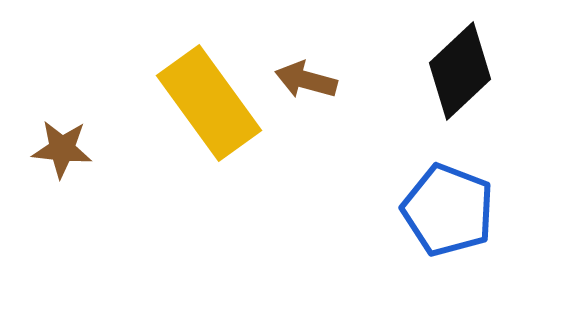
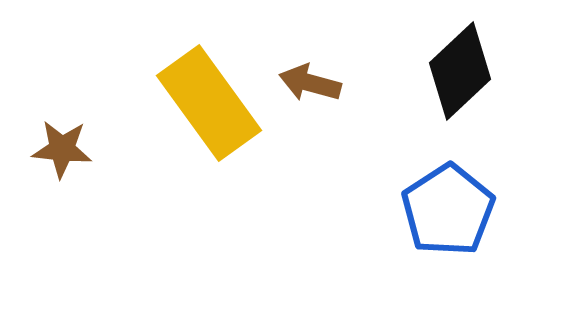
brown arrow: moved 4 px right, 3 px down
blue pentagon: rotated 18 degrees clockwise
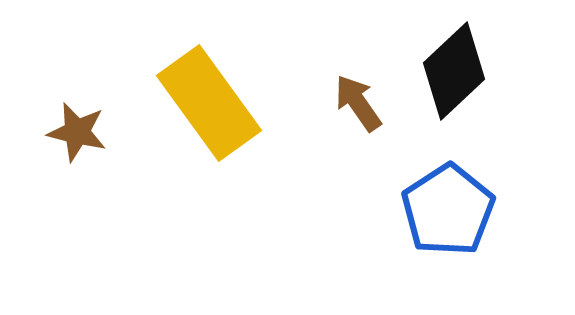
black diamond: moved 6 px left
brown arrow: moved 48 px right, 20 px down; rotated 40 degrees clockwise
brown star: moved 15 px right, 17 px up; rotated 8 degrees clockwise
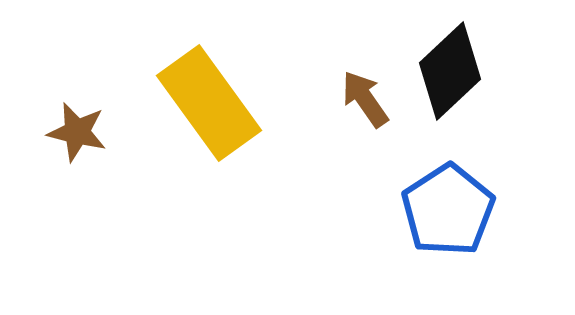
black diamond: moved 4 px left
brown arrow: moved 7 px right, 4 px up
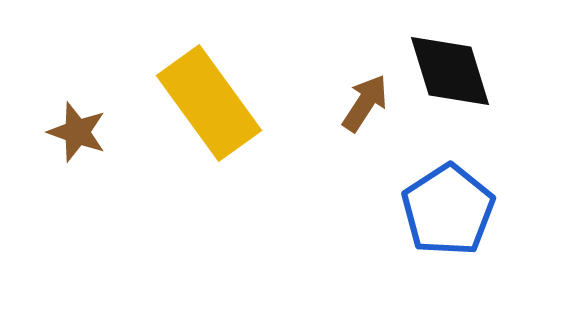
black diamond: rotated 64 degrees counterclockwise
brown arrow: moved 4 px down; rotated 68 degrees clockwise
brown star: rotated 6 degrees clockwise
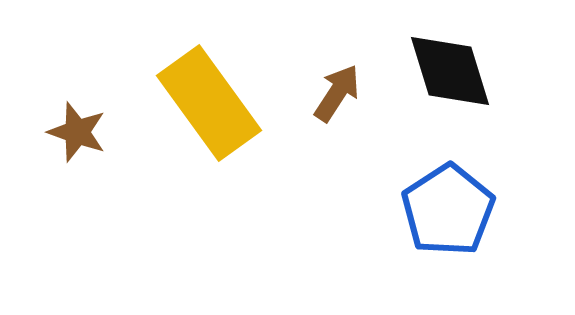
brown arrow: moved 28 px left, 10 px up
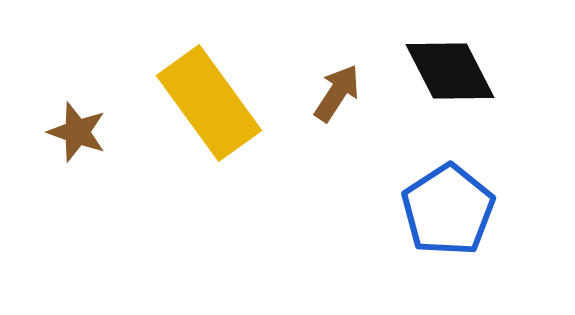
black diamond: rotated 10 degrees counterclockwise
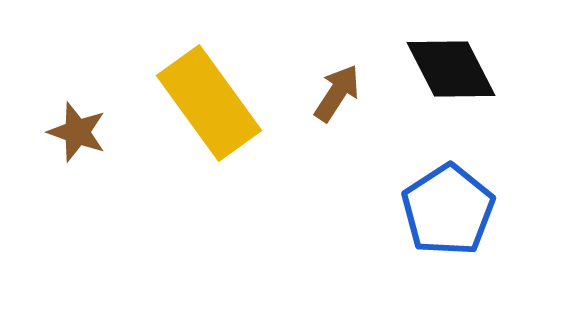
black diamond: moved 1 px right, 2 px up
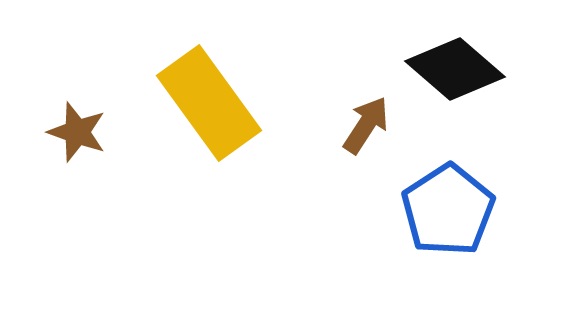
black diamond: moved 4 px right; rotated 22 degrees counterclockwise
brown arrow: moved 29 px right, 32 px down
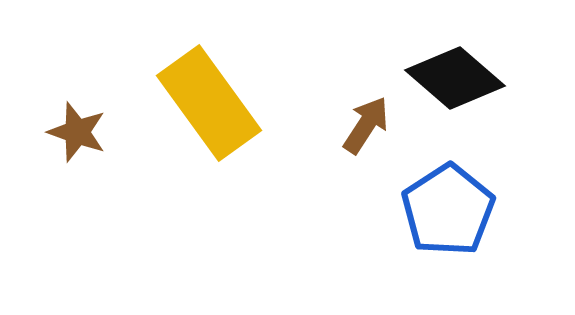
black diamond: moved 9 px down
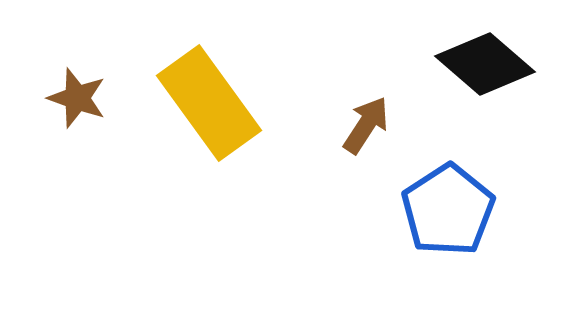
black diamond: moved 30 px right, 14 px up
brown star: moved 34 px up
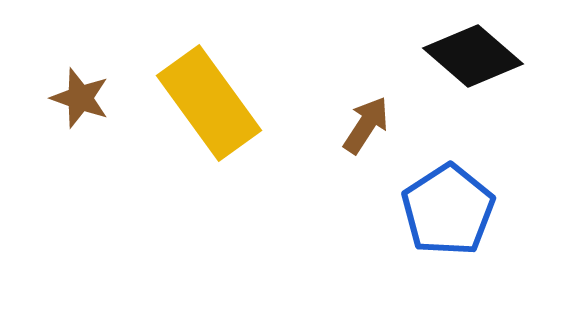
black diamond: moved 12 px left, 8 px up
brown star: moved 3 px right
